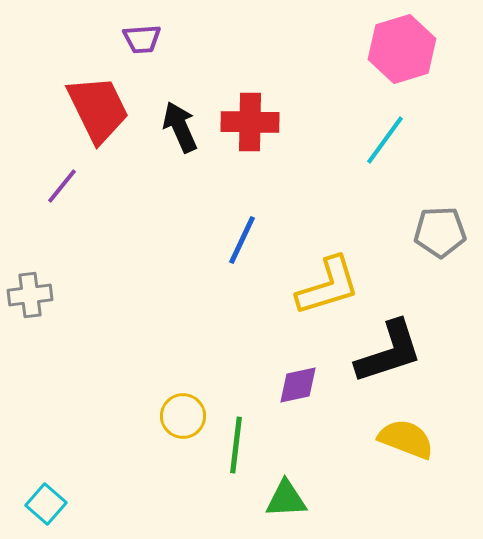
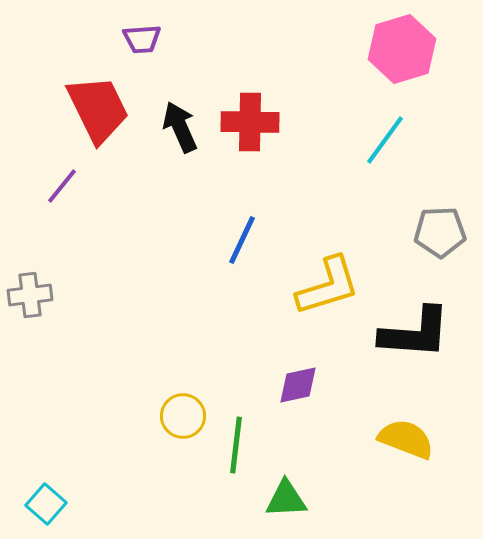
black L-shape: moved 26 px right, 19 px up; rotated 22 degrees clockwise
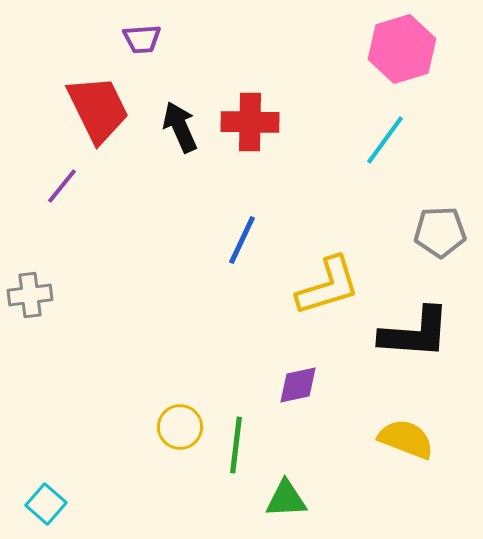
yellow circle: moved 3 px left, 11 px down
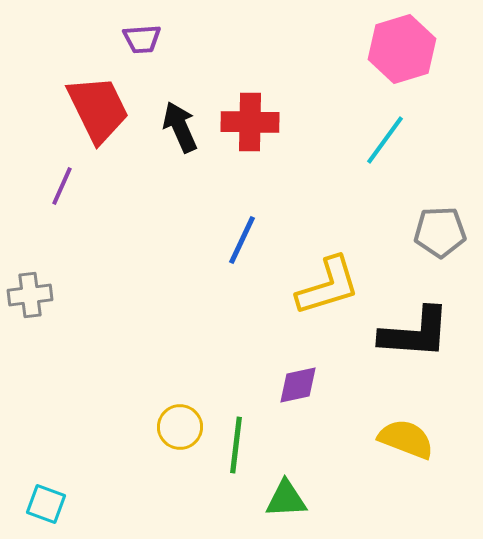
purple line: rotated 15 degrees counterclockwise
cyan square: rotated 21 degrees counterclockwise
